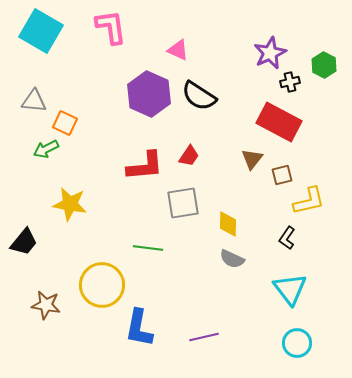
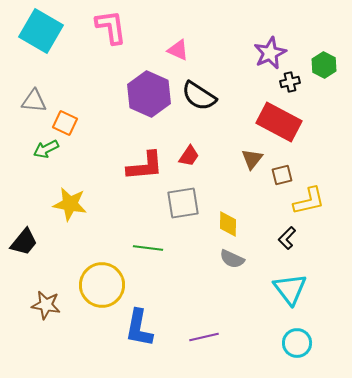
black L-shape: rotated 10 degrees clockwise
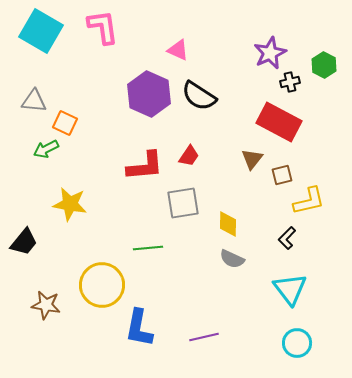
pink L-shape: moved 8 px left
green line: rotated 12 degrees counterclockwise
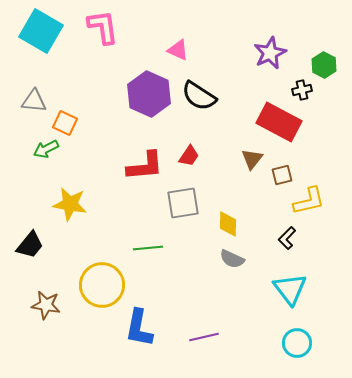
black cross: moved 12 px right, 8 px down
black trapezoid: moved 6 px right, 3 px down
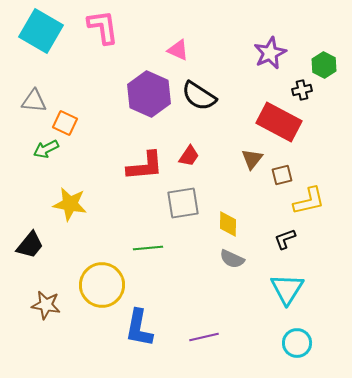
black L-shape: moved 2 px left, 1 px down; rotated 25 degrees clockwise
cyan triangle: moved 3 px left; rotated 9 degrees clockwise
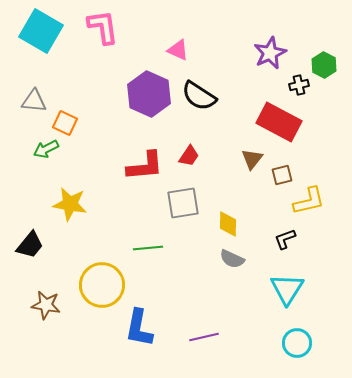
black cross: moved 3 px left, 5 px up
